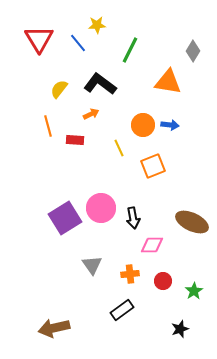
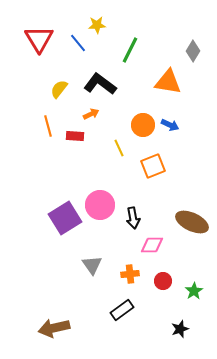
blue arrow: rotated 18 degrees clockwise
red rectangle: moved 4 px up
pink circle: moved 1 px left, 3 px up
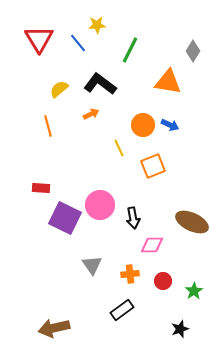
yellow semicircle: rotated 12 degrees clockwise
red rectangle: moved 34 px left, 52 px down
purple square: rotated 32 degrees counterclockwise
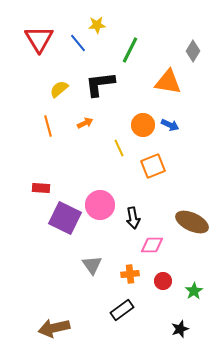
black L-shape: rotated 44 degrees counterclockwise
orange arrow: moved 6 px left, 9 px down
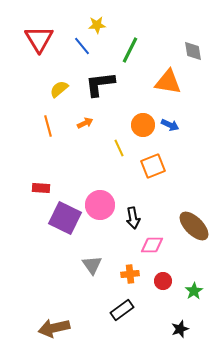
blue line: moved 4 px right, 3 px down
gray diamond: rotated 40 degrees counterclockwise
brown ellipse: moved 2 px right, 4 px down; rotated 20 degrees clockwise
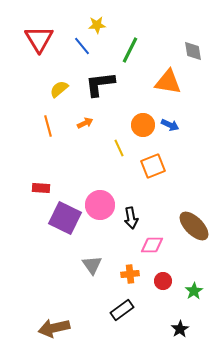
black arrow: moved 2 px left
black star: rotated 12 degrees counterclockwise
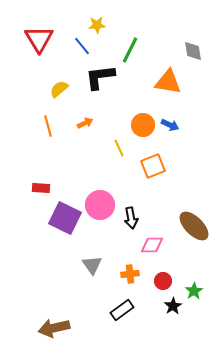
black L-shape: moved 7 px up
black star: moved 7 px left, 23 px up
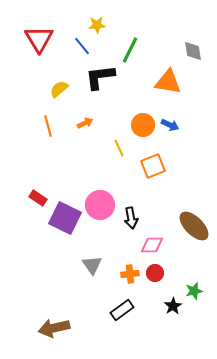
red rectangle: moved 3 px left, 10 px down; rotated 30 degrees clockwise
red circle: moved 8 px left, 8 px up
green star: rotated 18 degrees clockwise
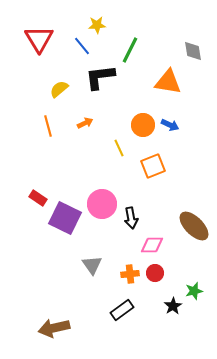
pink circle: moved 2 px right, 1 px up
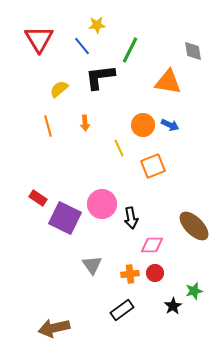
orange arrow: rotated 112 degrees clockwise
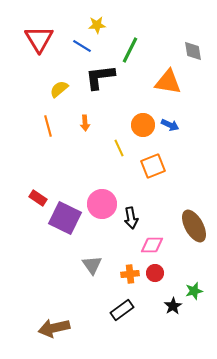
blue line: rotated 18 degrees counterclockwise
brown ellipse: rotated 16 degrees clockwise
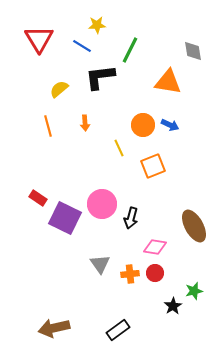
black arrow: rotated 25 degrees clockwise
pink diamond: moved 3 px right, 2 px down; rotated 10 degrees clockwise
gray triangle: moved 8 px right, 1 px up
black rectangle: moved 4 px left, 20 px down
